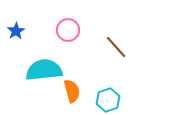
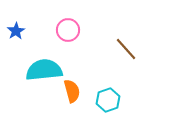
brown line: moved 10 px right, 2 px down
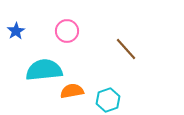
pink circle: moved 1 px left, 1 px down
orange semicircle: rotated 85 degrees counterclockwise
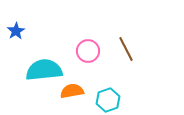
pink circle: moved 21 px right, 20 px down
brown line: rotated 15 degrees clockwise
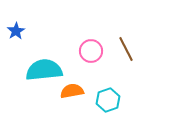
pink circle: moved 3 px right
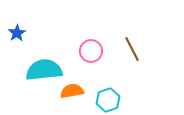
blue star: moved 1 px right, 2 px down
brown line: moved 6 px right
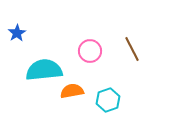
pink circle: moved 1 px left
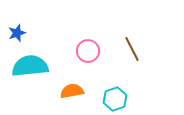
blue star: rotated 12 degrees clockwise
pink circle: moved 2 px left
cyan semicircle: moved 14 px left, 4 px up
cyan hexagon: moved 7 px right, 1 px up
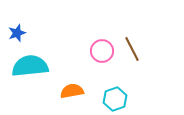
pink circle: moved 14 px right
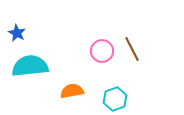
blue star: rotated 24 degrees counterclockwise
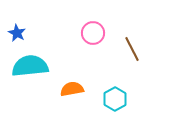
pink circle: moved 9 px left, 18 px up
orange semicircle: moved 2 px up
cyan hexagon: rotated 10 degrees counterclockwise
